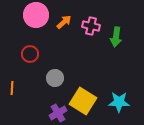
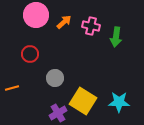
orange line: rotated 72 degrees clockwise
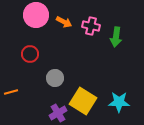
orange arrow: rotated 70 degrees clockwise
orange line: moved 1 px left, 4 px down
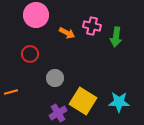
orange arrow: moved 3 px right, 11 px down
pink cross: moved 1 px right
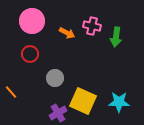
pink circle: moved 4 px left, 6 px down
orange line: rotated 64 degrees clockwise
yellow square: rotated 8 degrees counterclockwise
